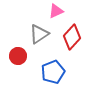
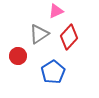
red diamond: moved 3 px left
blue pentagon: rotated 10 degrees counterclockwise
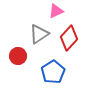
red diamond: moved 1 px down
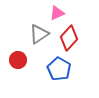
pink triangle: moved 1 px right, 2 px down
red circle: moved 4 px down
blue pentagon: moved 6 px right, 3 px up; rotated 10 degrees counterclockwise
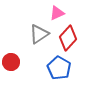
red diamond: moved 1 px left
red circle: moved 7 px left, 2 px down
blue pentagon: moved 1 px up
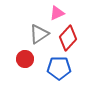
red circle: moved 14 px right, 3 px up
blue pentagon: rotated 30 degrees counterclockwise
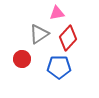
pink triangle: rotated 14 degrees clockwise
red circle: moved 3 px left
blue pentagon: moved 1 px up
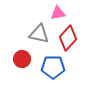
pink triangle: moved 1 px right
gray triangle: rotated 45 degrees clockwise
blue pentagon: moved 6 px left
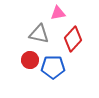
red diamond: moved 5 px right, 1 px down
red circle: moved 8 px right, 1 px down
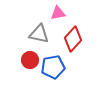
blue pentagon: rotated 10 degrees counterclockwise
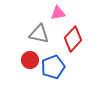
blue pentagon: rotated 10 degrees counterclockwise
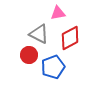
gray triangle: rotated 15 degrees clockwise
red diamond: moved 3 px left, 1 px up; rotated 20 degrees clockwise
red circle: moved 1 px left, 5 px up
